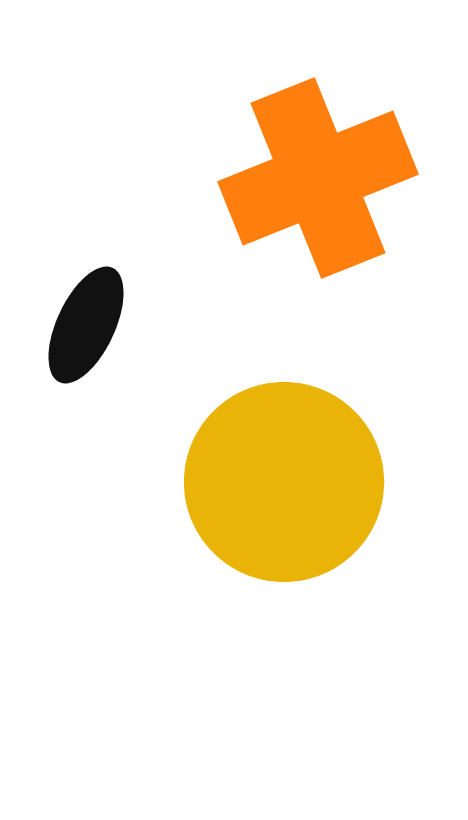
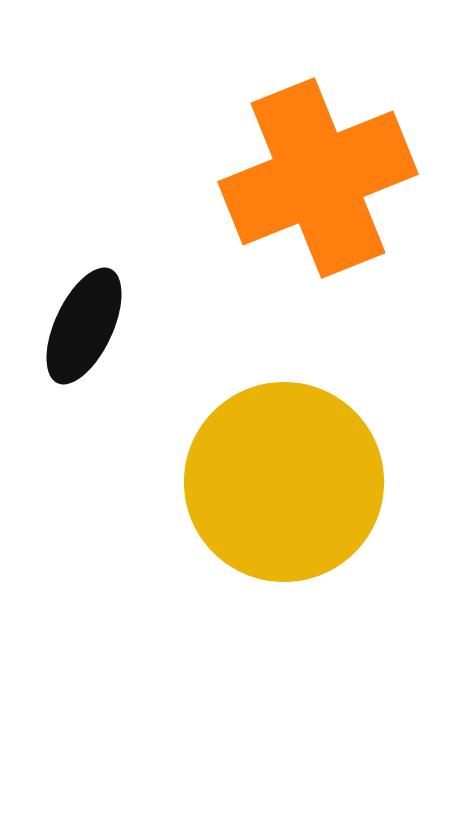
black ellipse: moved 2 px left, 1 px down
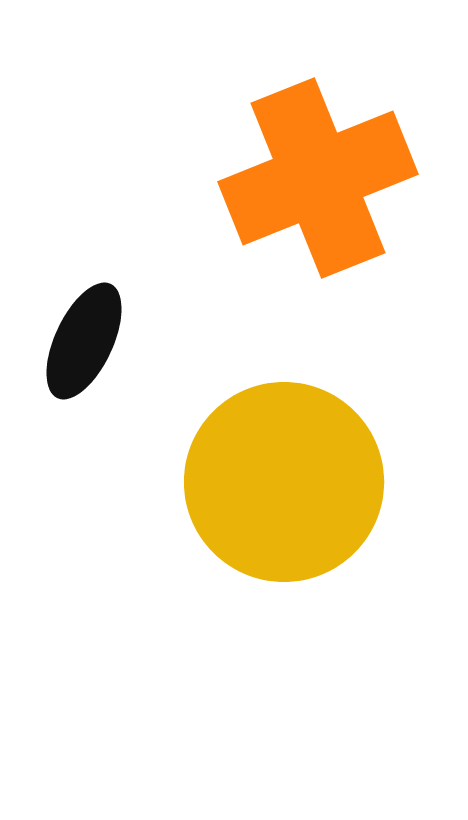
black ellipse: moved 15 px down
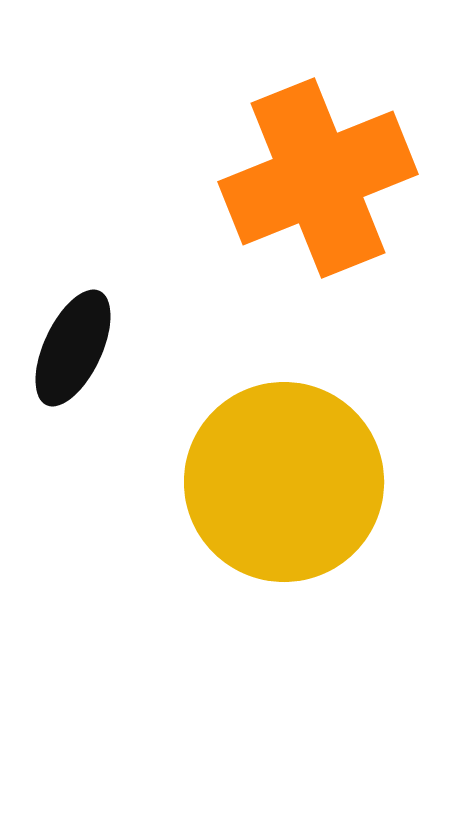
black ellipse: moved 11 px left, 7 px down
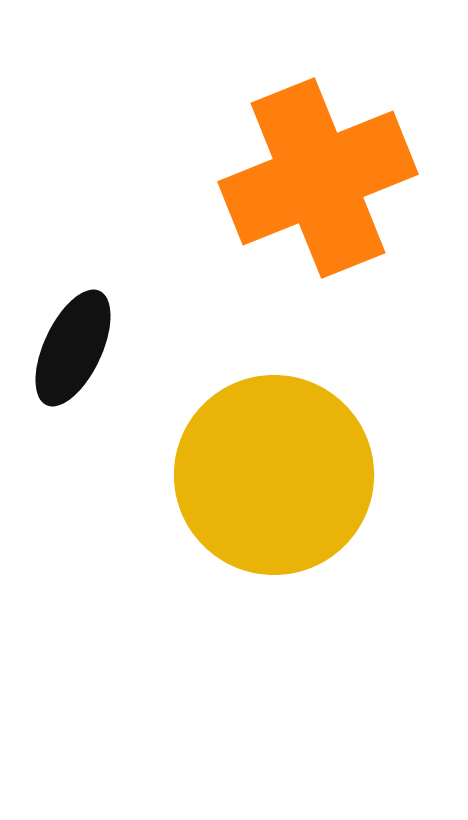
yellow circle: moved 10 px left, 7 px up
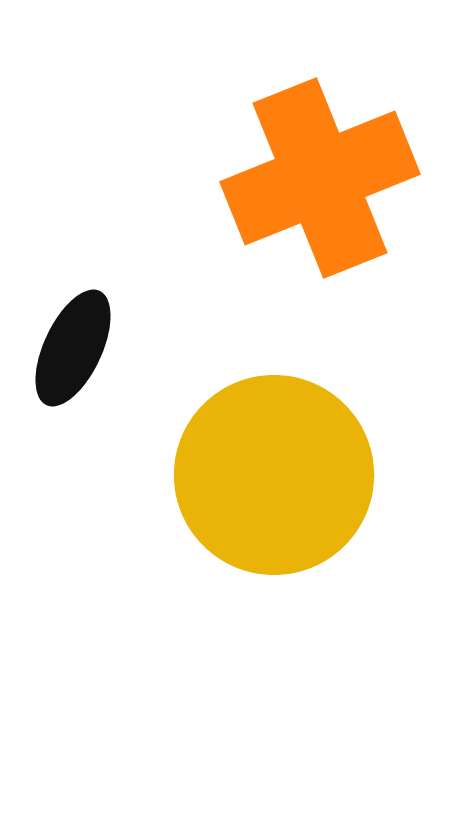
orange cross: moved 2 px right
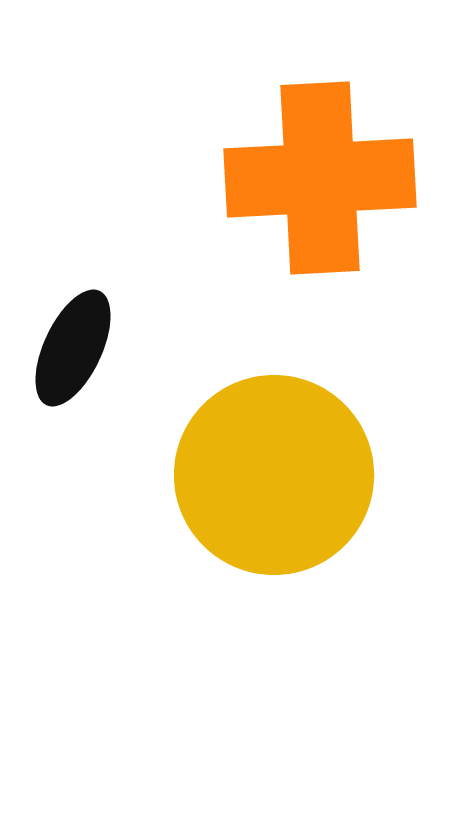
orange cross: rotated 19 degrees clockwise
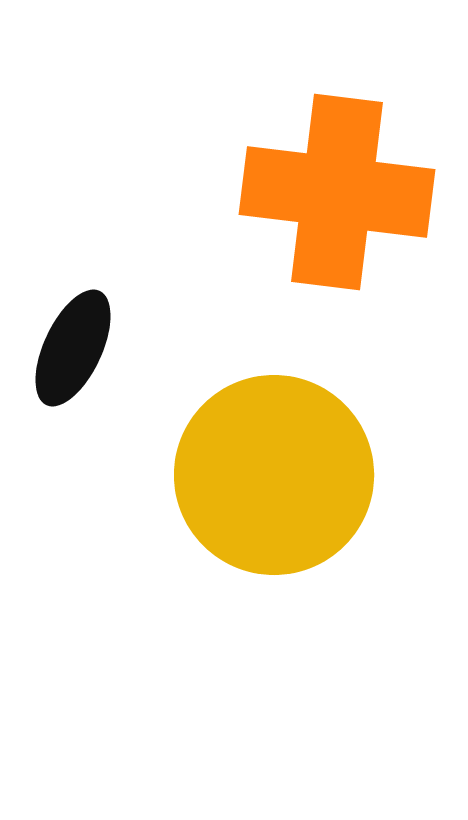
orange cross: moved 17 px right, 14 px down; rotated 10 degrees clockwise
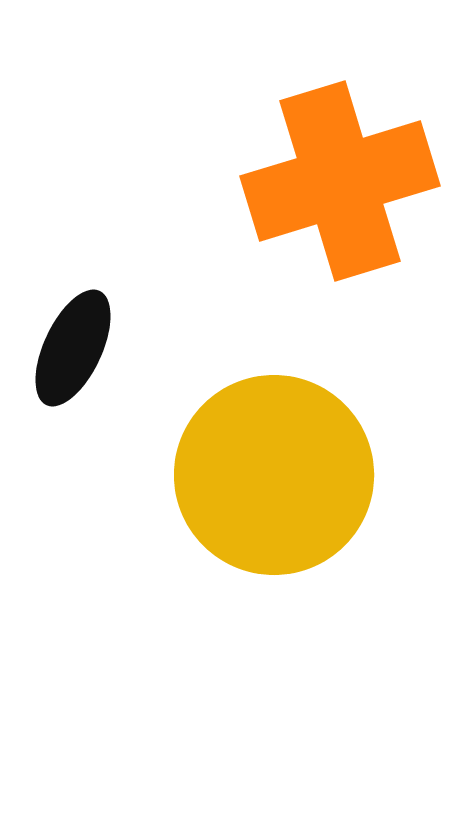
orange cross: moved 3 px right, 11 px up; rotated 24 degrees counterclockwise
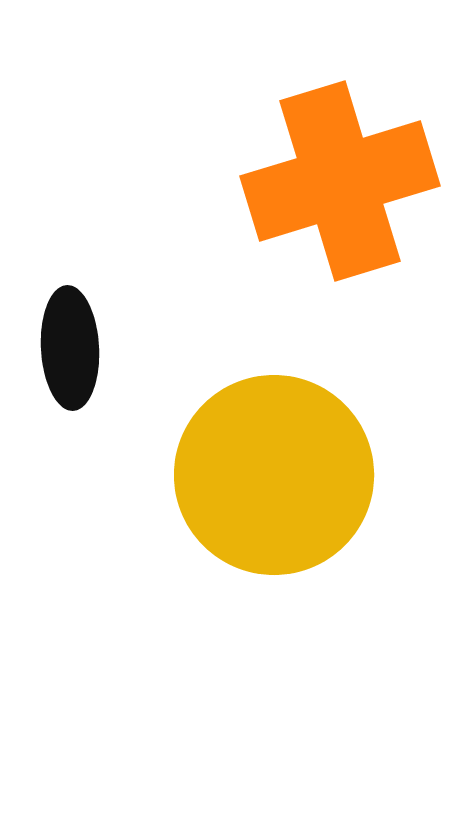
black ellipse: moved 3 px left; rotated 28 degrees counterclockwise
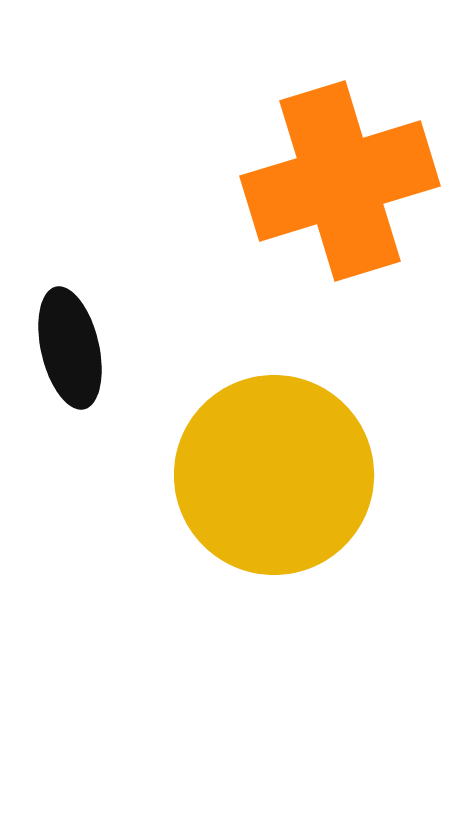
black ellipse: rotated 10 degrees counterclockwise
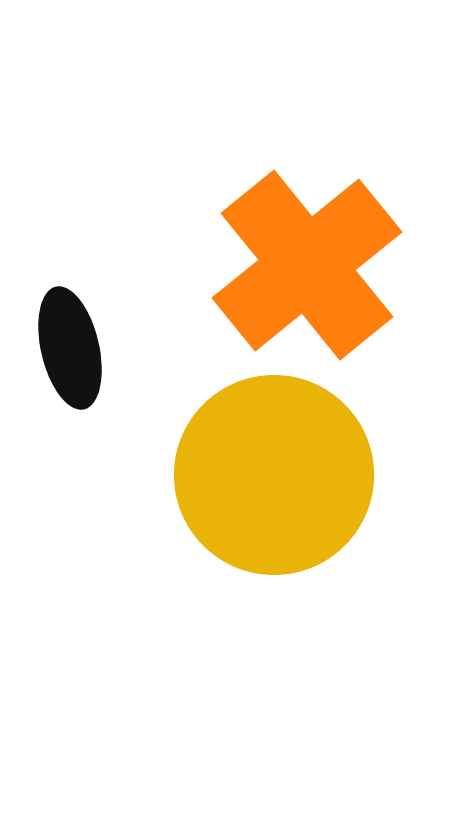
orange cross: moved 33 px left, 84 px down; rotated 22 degrees counterclockwise
